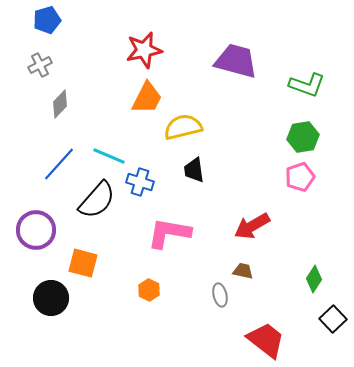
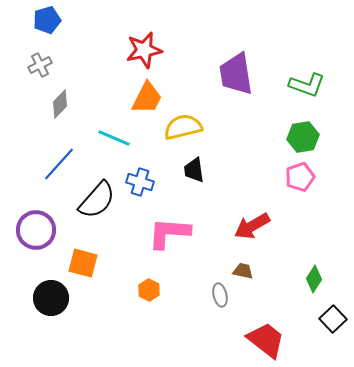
purple trapezoid: moved 13 px down; rotated 114 degrees counterclockwise
cyan line: moved 5 px right, 18 px up
pink L-shape: rotated 6 degrees counterclockwise
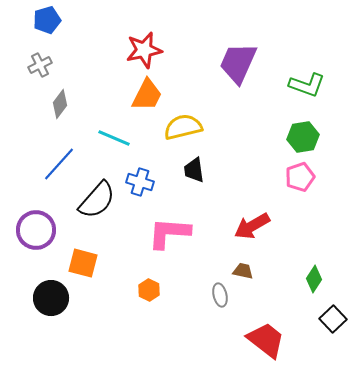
purple trapezoid: moved 2 px right, 11 px up; rotated 33 degrees clockwise
orange trapezoid: moved 3 px up
gray diamond: rotated 8 degrees counterclockwise
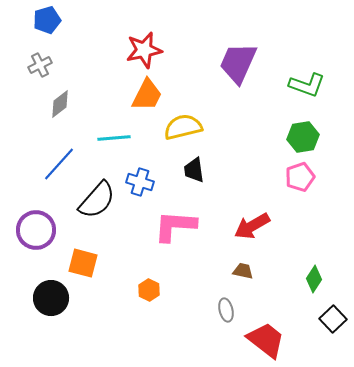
gray diamond: rotated 16 degrees clockwise
cyan line: rotated 28 degrees counterclockwise
pink L-shape: moved 6 px right, 7 px up
gray ellipse: moved 6 px right, 15 px down
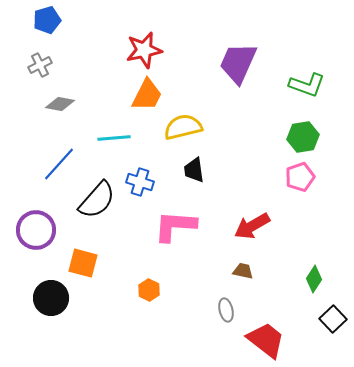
gray diamond: rotated 48 degrees clockwise
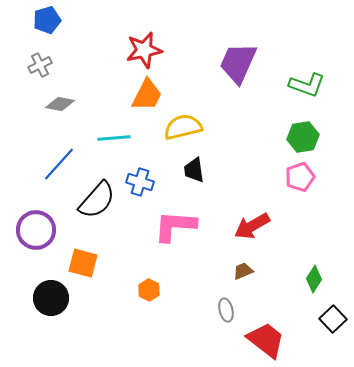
brown trapezoid: rotated 35 degrees counterclockwise
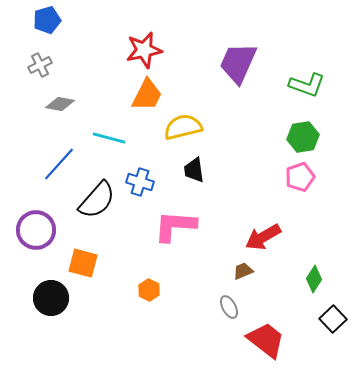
cyan line: moved 5 px left; rotated 20 degrees clockwise
red arrow: moved 11 px right, 11 px down
gray ellipse: moved 3 px right, 3 px up; rotated 15 degrees counterclockwise
